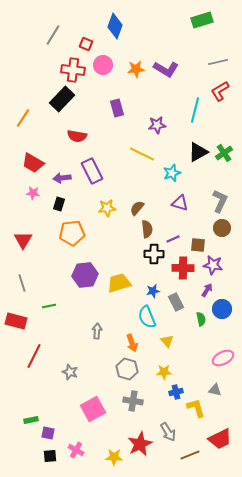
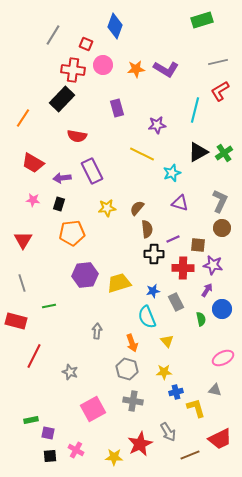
pink star at (33, 193): moved 7 px down
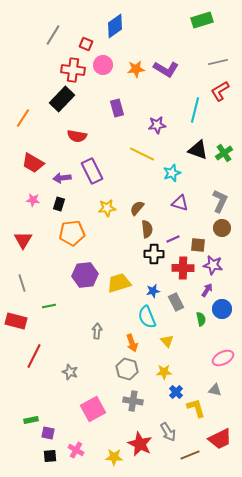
blue diamond at (115, 26): rotated 35 degrees clockwise
black triangle at (198, 152): moved 2 px up; rotated 50 degrees clockwise
blue cross at (176, 392): rotated 32 degrees counterclockwise
red star at (140, 444): rotated 20 degrees counterclockwise
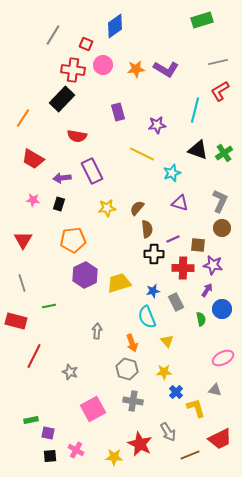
purple rectangle at (117, 108): moved 1 px right, 4 px down
red trapezoid at (33, 163): moved 4 px up
orange pentagon at (72, 233): moved 1 px right, 7 px down
purple hexagon at (85, 275): rotated 20 degrees counterclockwise
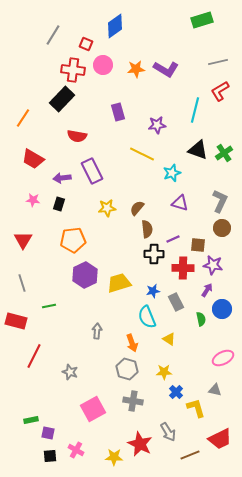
yellow triangle at (167, 341): moved 2 px right, 2 px up; rotated 16 degrees counterclockwise
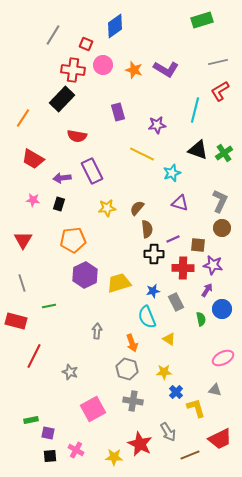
orange star at (136, 69): moved 2 px left, 1 px down; rotated 24 degrees clockwise
